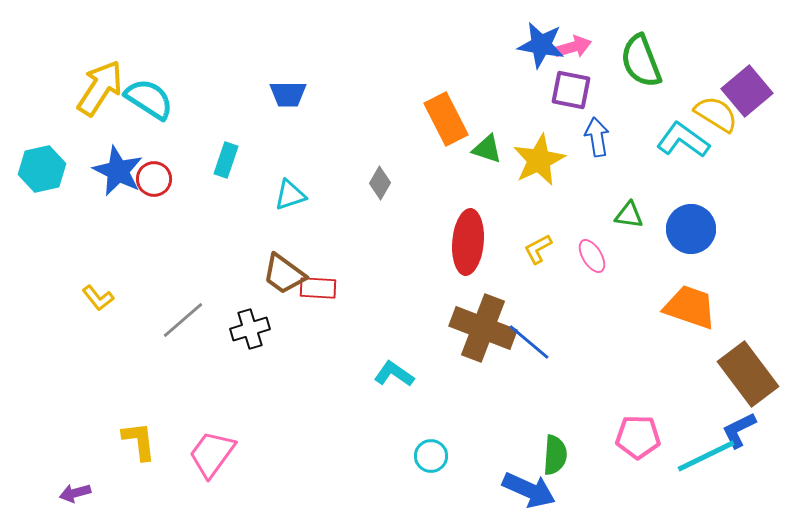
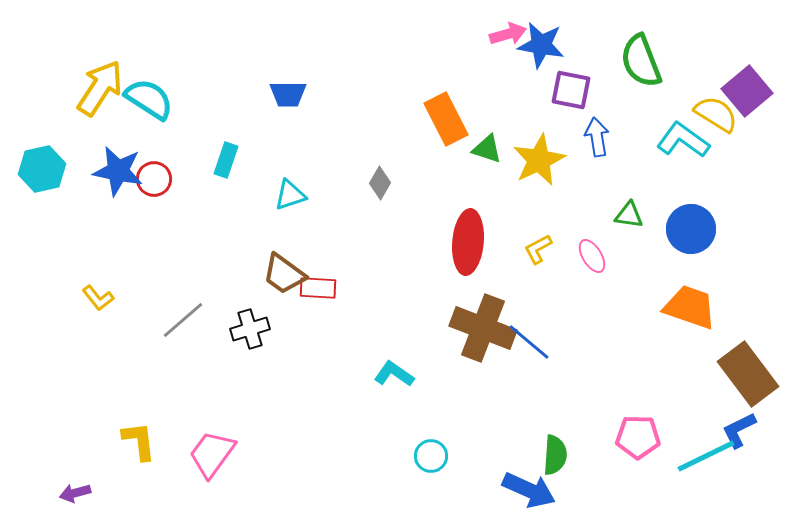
pink arrow at (573, 47): moved 65 px left, 13 px up
blue star at (118, 171): rotated 15 degrees counterclockwise
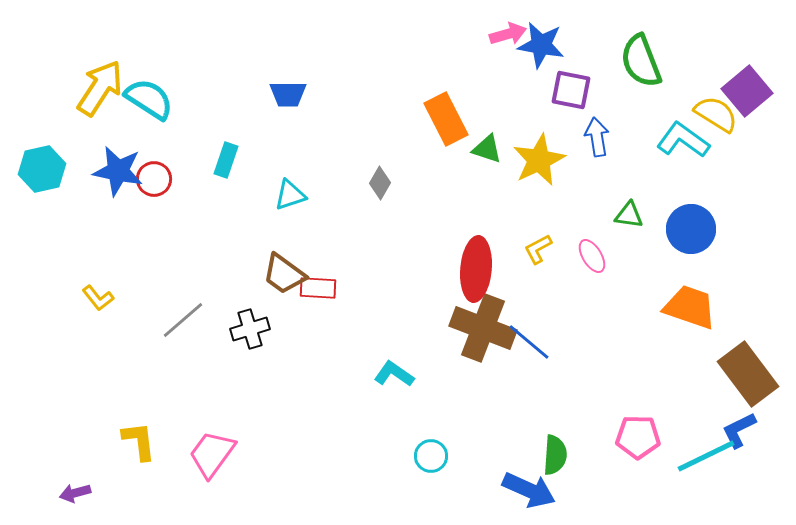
red ellipse at (468, 242): moved 8 px right, 27 px down
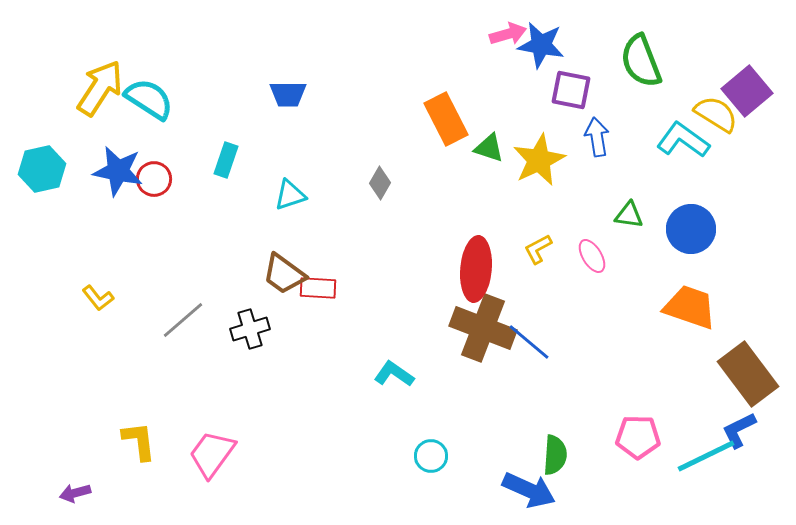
green triangle at (487, 149): moved 2 px right, 1 px up
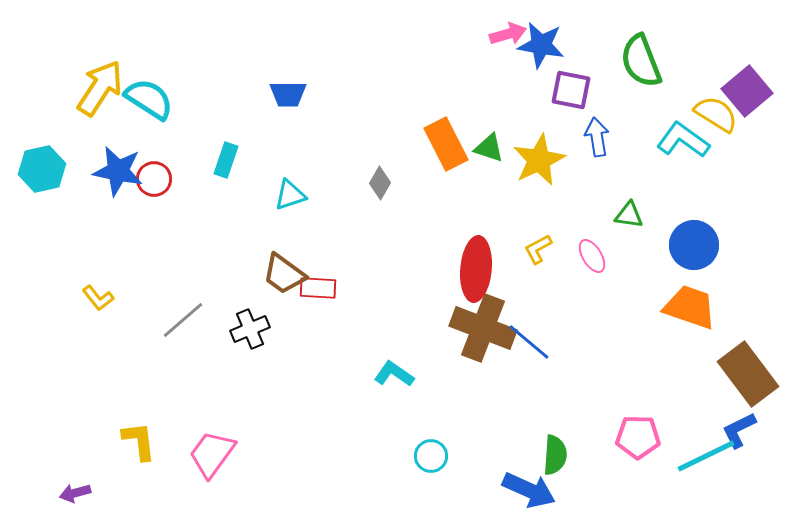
orange rectangle at (446, 119): moved 25 px down
blue circle at (691, 229): moved 3 px right, 16 px down
black cross at (250, 329): rotated 6 degrees counterclockwise
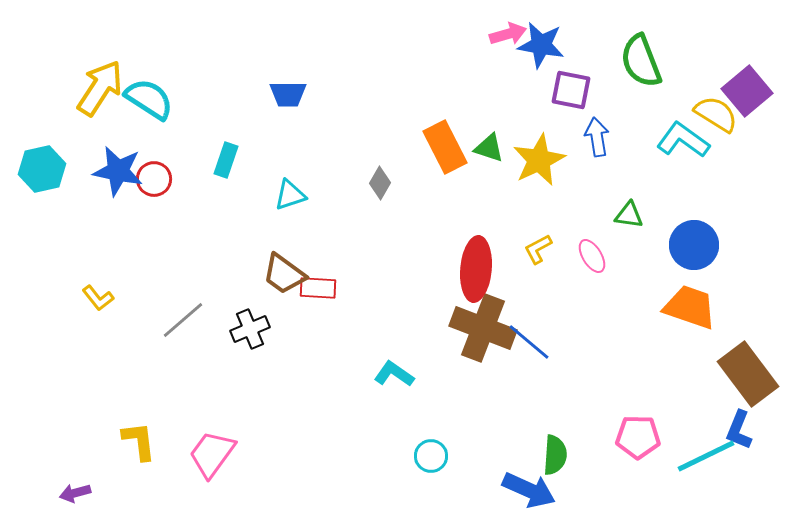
orange rectangle at (446, 144): moved 1 px left, 3 px down
blue L-shape at (739, 430): rotated 42 degrees counterclockwise
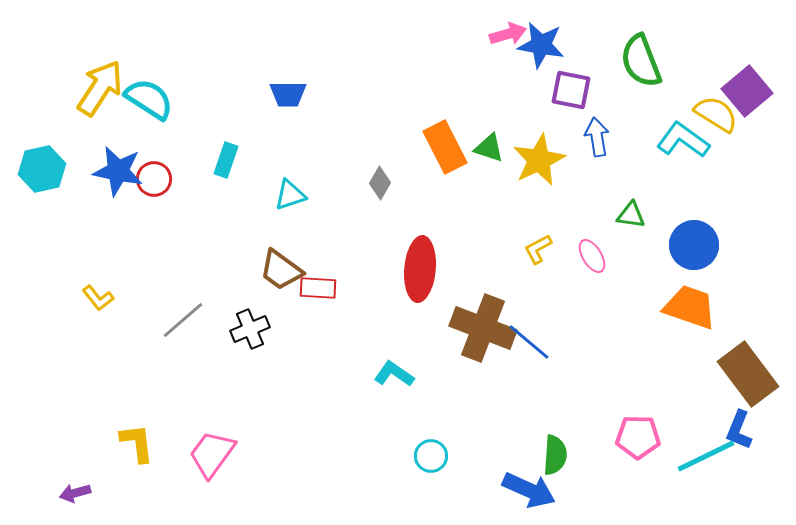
green triangle at (629, 215): moved 2 px right
red ellipse at (476, 269): moved 56 px left
brown trapezoid at (284, 274): moved 3 px left, 4 px up
yellow L-shape at (139, 441): moved 2 px left, 2 px down
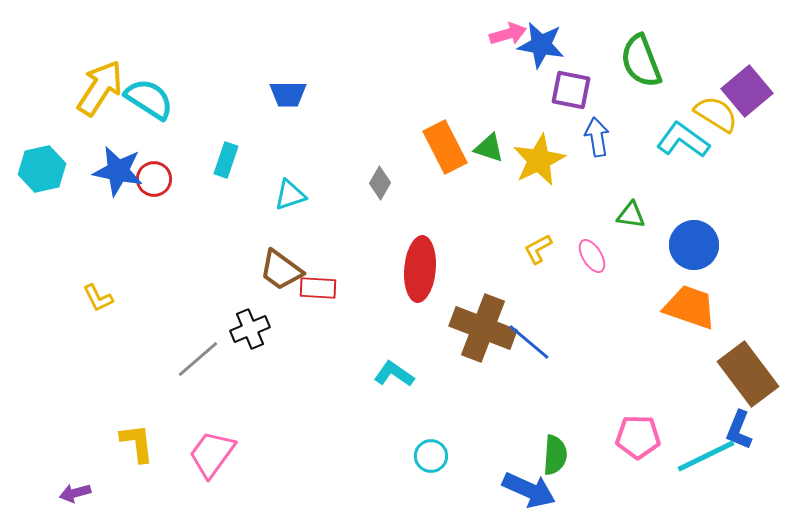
yellow L-shape at (98, 298): rotated 12 degrees clockwise
gray line at (183, 320): moved 15 px right, 39 px down
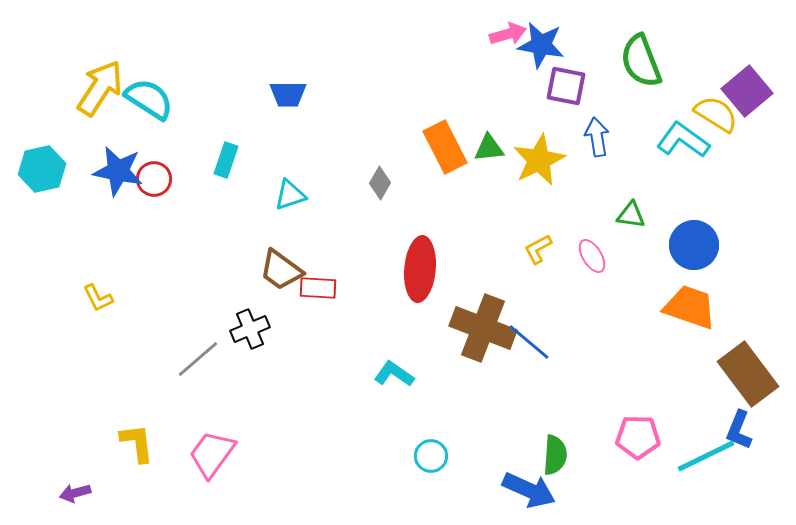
purple square at (571, 90): moved 5 px left, 4 px up
green triangle at (489, 148): rotated 24 degrees counterclockwise
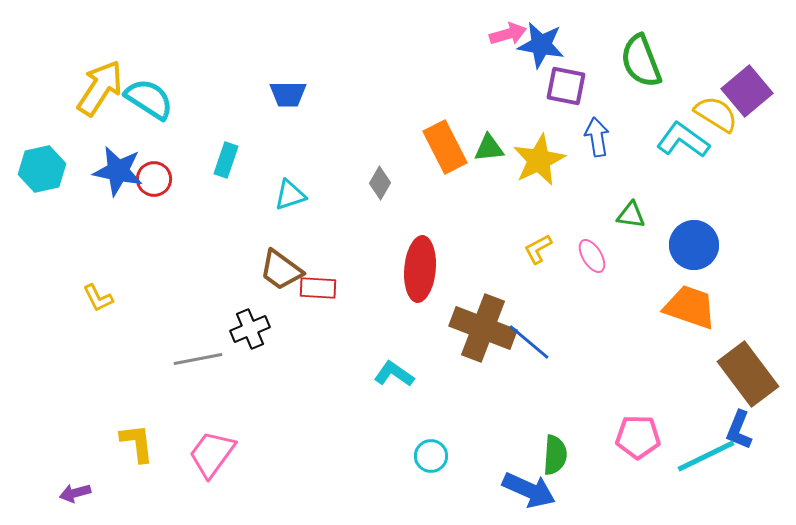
gray line at (198, 359): rotated 30 degrees clockwise
